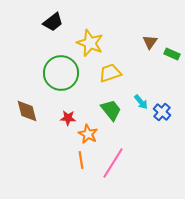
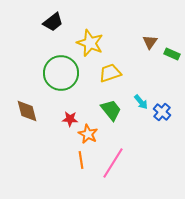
red star: moved 2 px right, 1 px down
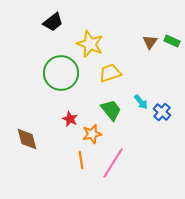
yellow star: moved 1 px down
green rectangle: moved 13 px up
brown diamond: moved 28 px down
red star: rotated 21 degrees clockwise
orange star: moved 4 px right; rotated 30 degrees clockwise
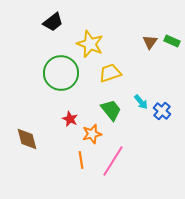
blue cross: moved 1 px up
pink line: moved 2 px up
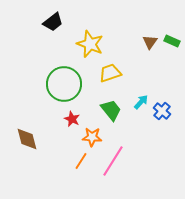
green circle: moved 3 px right, 11 px down
cyan arrow: rotated 98 degrees counterclockwise
red star: moved 2 px right
orange star: moved 3 px down; rotated 18 degrees clockwise
orange line: moved 1 px down; rotated 42 degrees clockwise
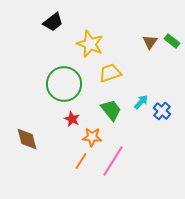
green rectangle: rotated 14 degrees clockwise
